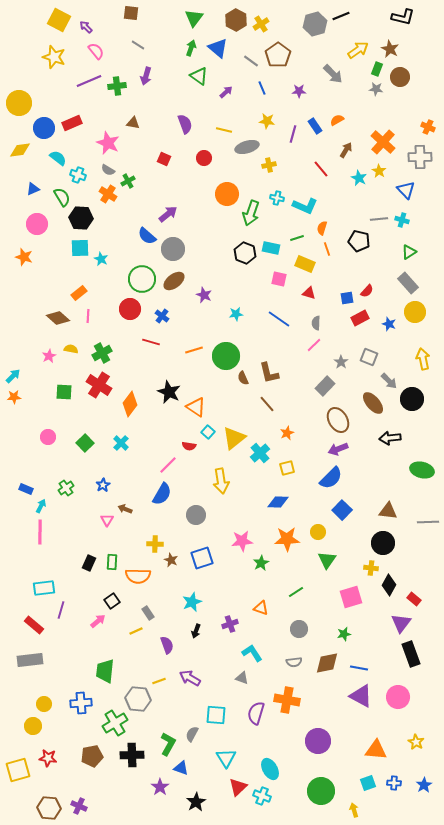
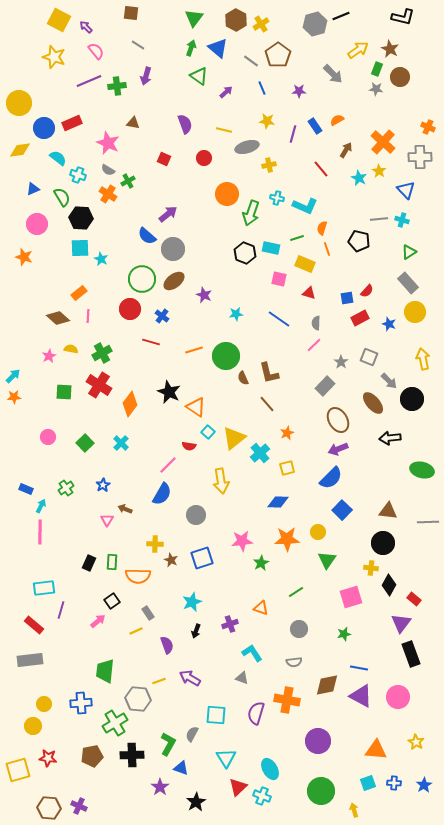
brown diamond at (327, 663): moved 22 px down
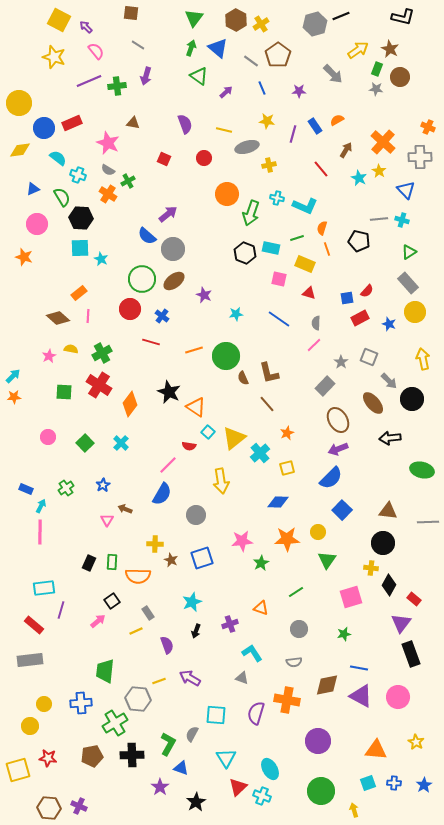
yellow circle at (33, 726): moved 3 px left
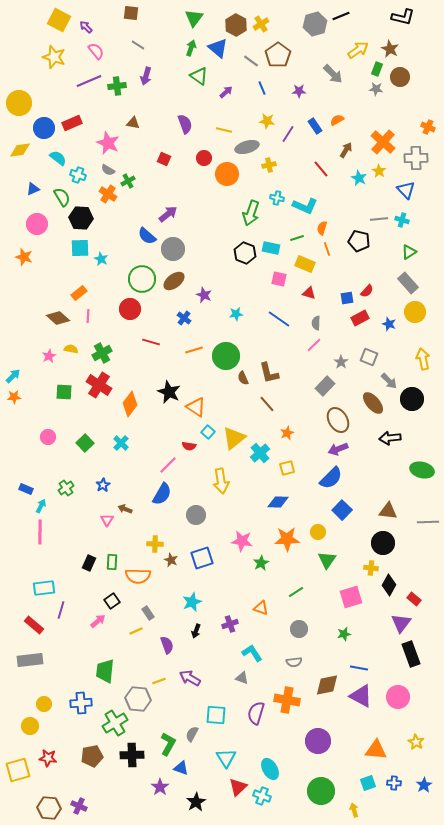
brown hexagon at (236, 20): moved 5 px down
purple line at (293, 134): moved 5 px left; rotated 18 degrees clockwise
gray cross at (420, 157): moved 4 px left, 1 px down
orange circle at (227, 194): moved 20 px up
blue cross at (162, 316): moved 22 px right, 2 px down
pink star at (242, 541): rotated 15 degrees clockwise
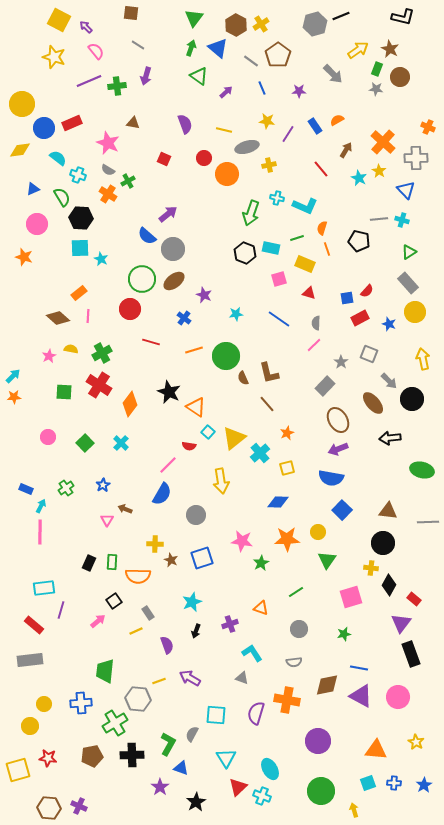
yellow circle at (19, 103): moved 3 px right, 1 px down
pink square at (279, 279): rotated 28 degrees counterclockwise
gray square at (369, 357): moved 3 px up
blue semicircle at (331, 478): rotated 55 degrees clockwise
black square at (112, 601): moved 2 px right
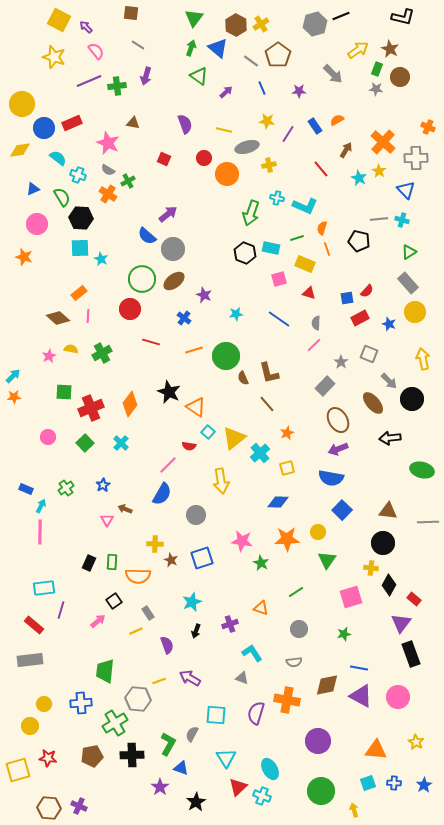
red cross at (99, 385): moved 8 px left, 23 px down; rotated 35 degrees clockwise
green star at (261, 563): rotated 14 degrees counterclockwise
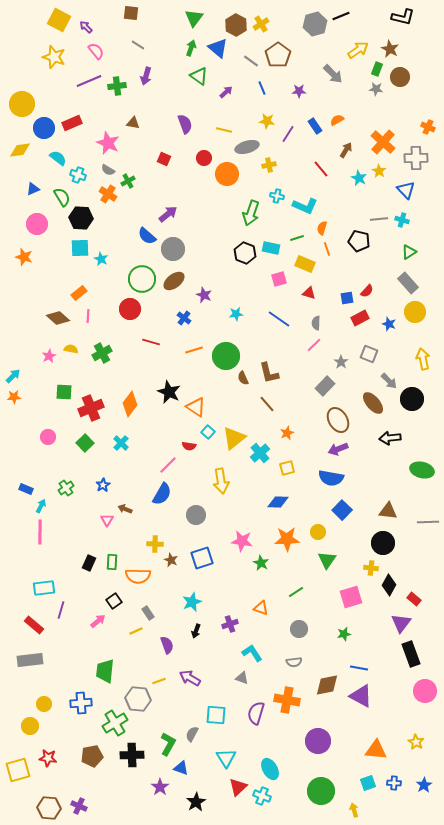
cyan cross at (277, 198): moved 2 px up
pink circle at (398, 697): moved 27 px right, 6 px up
